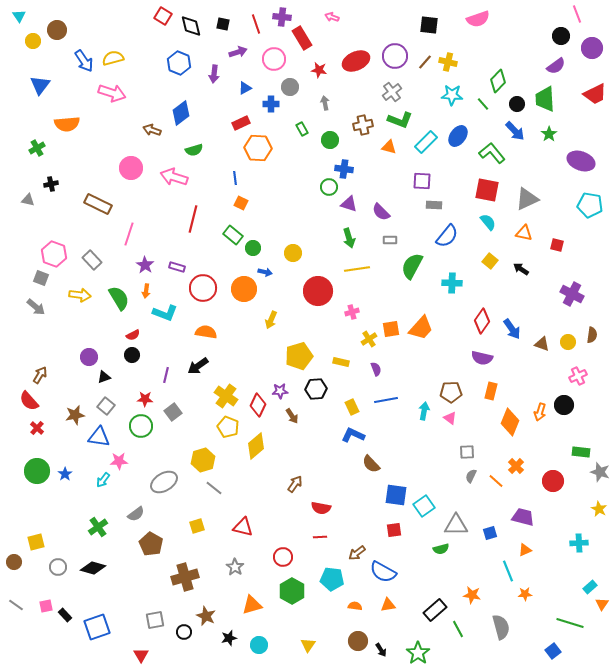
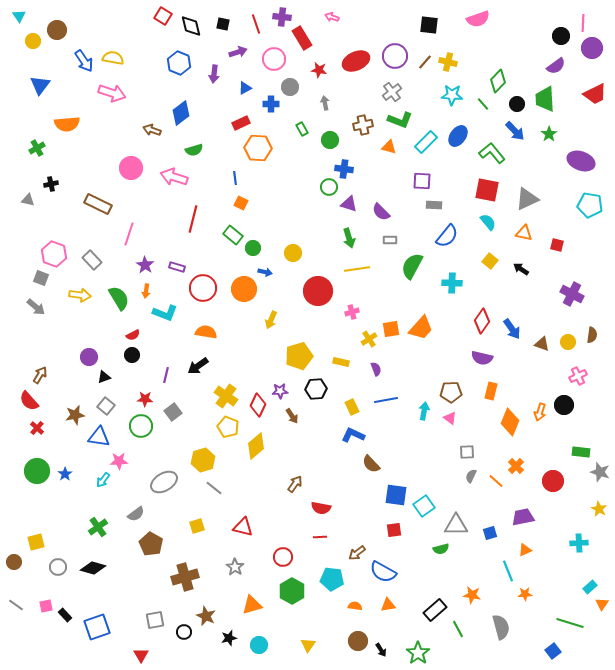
pink line at (577, 14): moved 6 px right, 9 px down; rotated 24 degrees clockwise
yellow semicircle at (113, 58): rotated 25 degrees clockwise
purple trapezoid at (523, 517): rotated 25 degrees counterclockwise
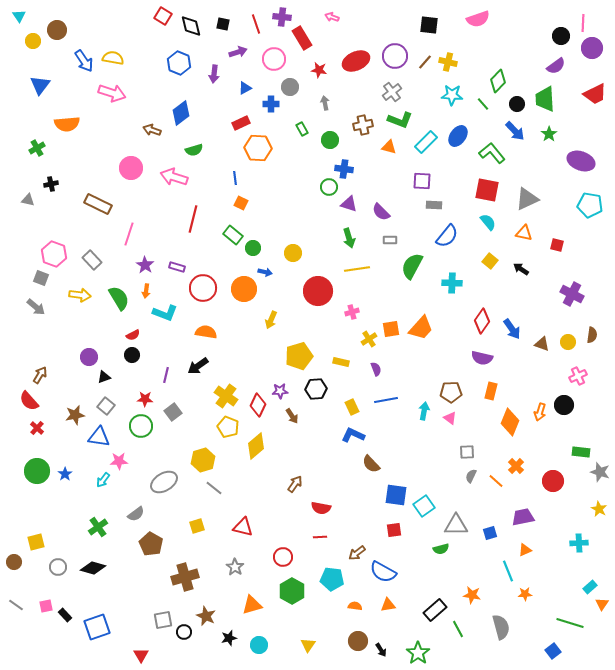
gray square at (155, 620): moved 8 px right
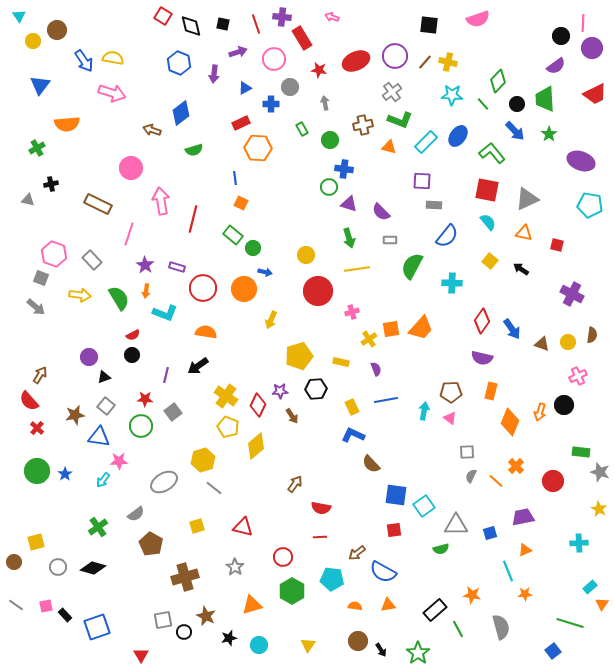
pink arrow at (174, 177): moved 13 px left, 24 px down; rotated 64 degrees clockwise
yellow circle at (293, 253): moved 13 px right, 2 px down
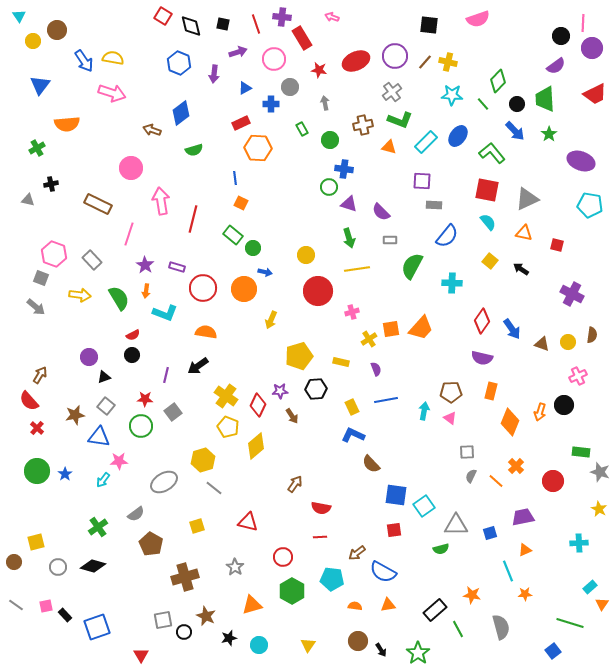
red triangle at (243, 527): moved 5 px right, 5 px up
black diamond at (93, 568): moved 2 px up
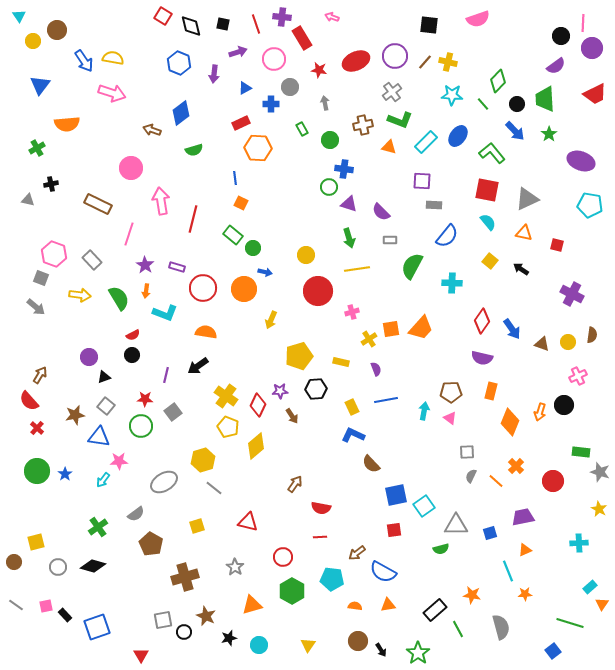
blue square at (396, 495): rotated 20 degrees counterclockwise
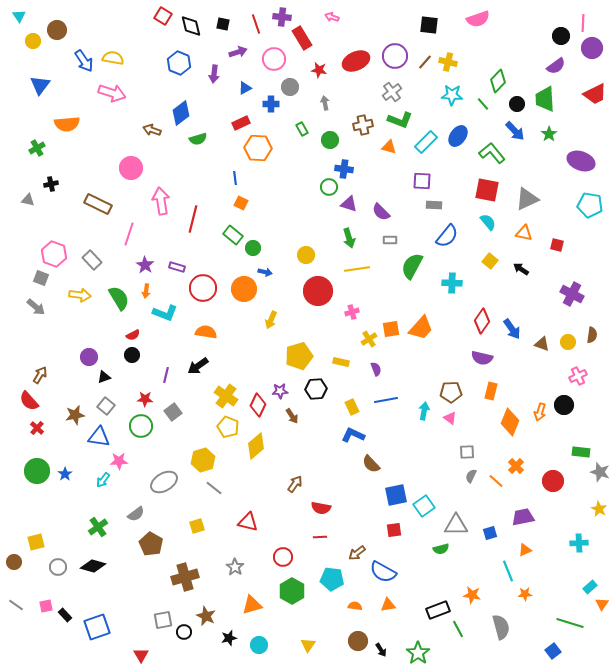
green semicircle at (194, 150): moved 4 px right, 11 px up
black rectangle at (435, 610): moved 3 px right; rotated 20 degrees clockwise
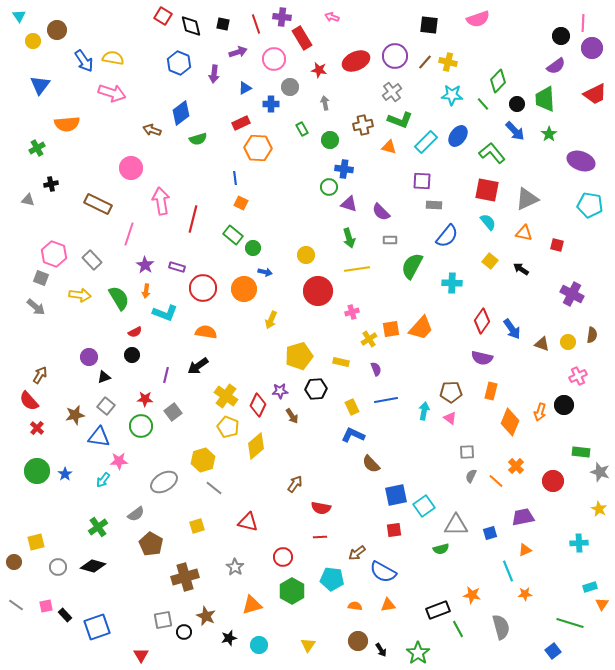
red semicircle at (133, 335): moved 2 px right, 3 px up
cyan rectangle at (590, 587): rotated 24 degrees clockwise
